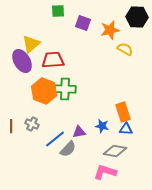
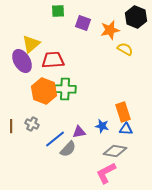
black hexagon: moved 1 px left; rotated 20 degrees clockwise
pink L-shape: moved 1 px right, 1 px down; rotated 45 degrees counterclockwise
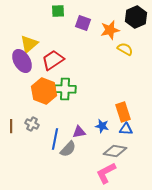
black hexagon: rotated 15 degrees clockwise
yellow triangle: moved 2 px left
red trapezoid: rotated 30 degrees counterclockwise
blue line: rotated 40 degrees counterclockwise
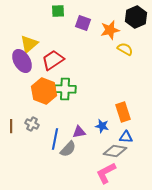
blue triangle: moved 8 px down
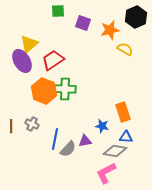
purple triangle: moved 6 px right, 9 px down
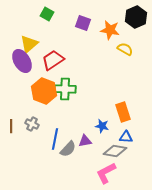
green square: moved 11 px left, 3 px down; rotated 32 degrees clockwise
orange star: rotated 24 degrees clockwise
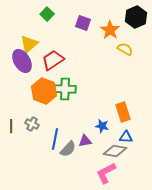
green square: rotated 16 degrees clockwise
orange star: rotated 24 degrees clockwise
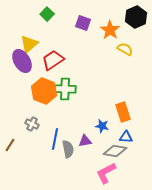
brown line: moved 1 px left, 19 px down; rotated 32 degrees clockwise
gray semicircle: rotated 54 degrees counterclockwise
